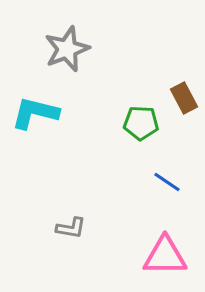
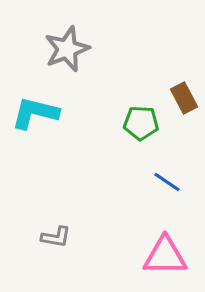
gray L-shape: moved 15 px left, 9 px down
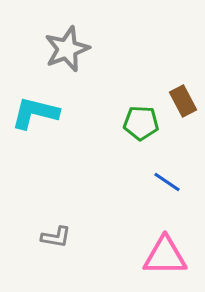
brown rectangle: moved 1 px left, 3 px down
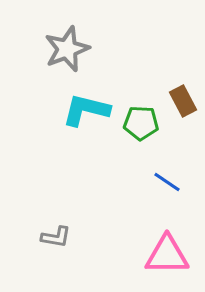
cyan L-shape: moved 51 px right, 3 px up
pink triangle: moved 2 px right, 1 px up
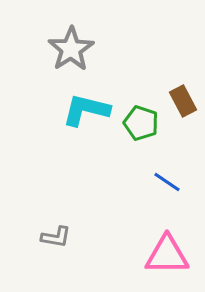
gray star: moved 4 px right; rotated 12 degrees counterclockwise
green pentagon: rotated 16 degrees clockwise
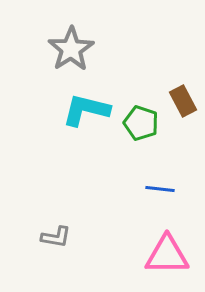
blue line: moved 7 px left, 7 px down; rotated 28 degrees counterclockwise
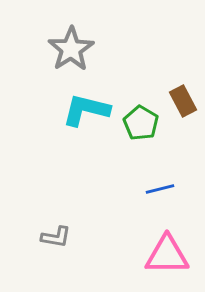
green pentagon: rotated 12 degrees clockwise
blue line: rotated 20 degrees counterclockwise
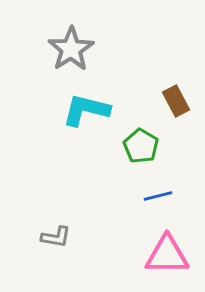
brown rectangle: moved 7 px left
green pentagon: moved 23 px down
blue line: moved 2 px left, 7 px down
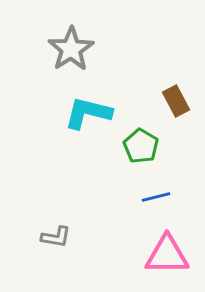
cyan L-shape: moved 2 px right, 3 px down
blue line: moved 2 px left, 1 px down
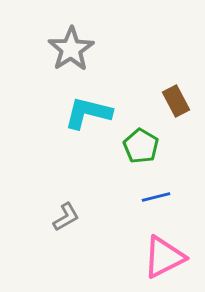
gray L-shape: moved 10 px right, 20 px up; rotated 40 degrees counterclockwise
pink triangle: moved 3 px left, 2 px down; rotated 27 degrees counterclockwise
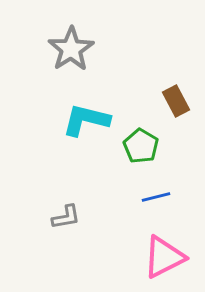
cyan L-shape: moved 2 px left, 7 px down
gray L-shape: rotated 20 degrees clockwise
